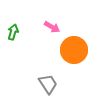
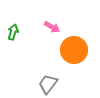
gray trapezoid: rotated 110 degrees counterclockwise
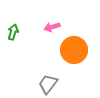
pink arrow: rotated 133 degrees clockwise
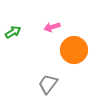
green arrow: rotated 42 degrees clockwise
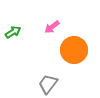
pink arrow: rotated 21 degrees counterclockwise
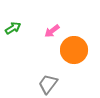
pink arrow: moved 4 px down
green arrow: moved 4 px up
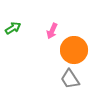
pink arrow: rotated 28 degrees counterclockwise
gray trapezoid: moved 22 px right, 5 px up; rotated 70 degrees counterclockwise
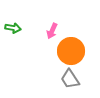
green arrow: rotated 42 degrees clockwise
orange circle: moved 3 px left, 1 px down
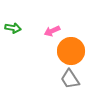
pink arrow: rotated 42 degrees clockwise
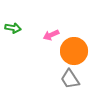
pink arrow: moved 1 px left, 4 px down
orange circle: moved 3 px right
